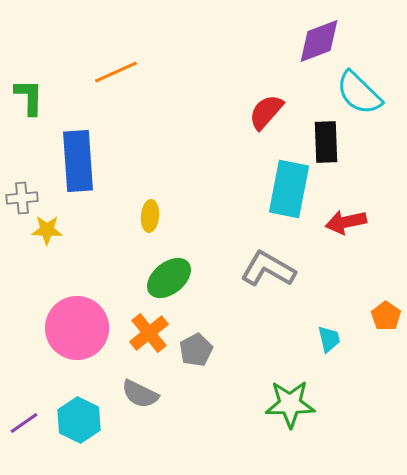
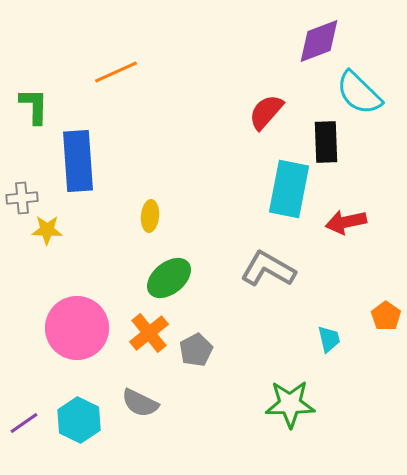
green L-shape: moved 5 px right, 9 px down
gray semicircle: moved 9 px down
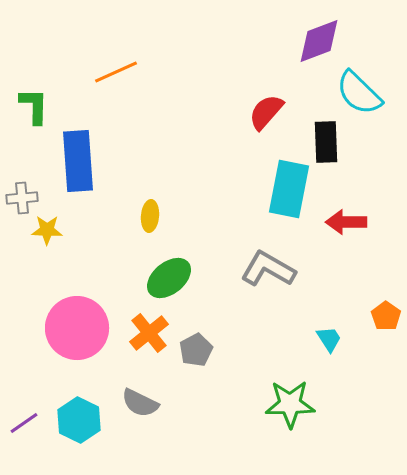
red arrow: rotated 12 degrees clockwise
cyan trapezoid: rotated 20 degrees counterclockwise
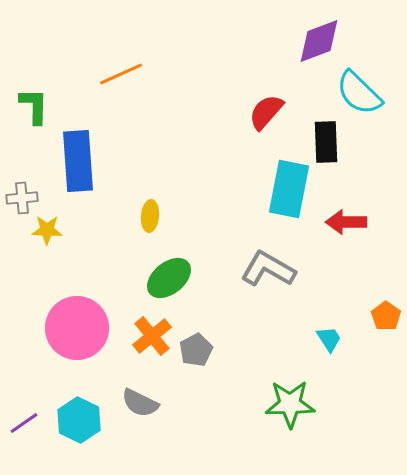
orange line: moved 5 px right, 2 px down
orange cross: moved 3 px right, 3 px down
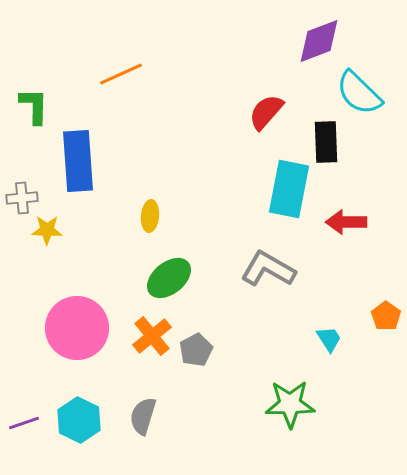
gray semicircle: moved 3 px right, 13 px down; rotated 81 degrees clockwise
purple line: rotated 16 degrees clockwise
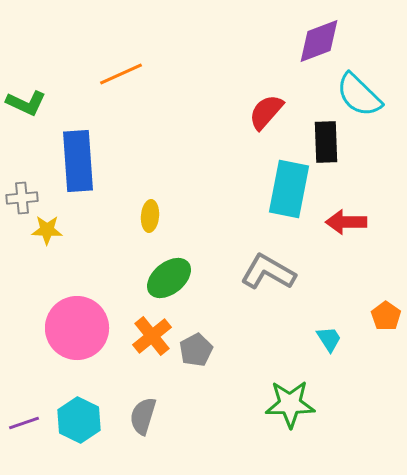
cyan semicircle: moved 2 px down
green L-shape: moved 8 px left, 3 px up; rotated 114 degrees clockwise
gray L-shape: moved 3 px down
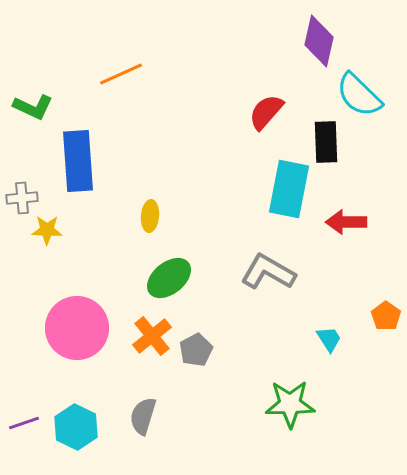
purple diamond: rotated 57 degrees counterclockwise
green L-shape: moved 7 px right, 4 px down
cyan hexagon: moved 3 px left, 7 px down
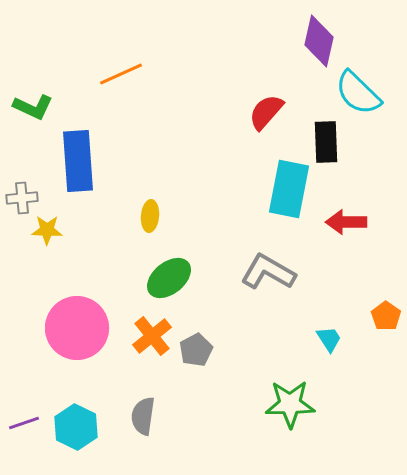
cyan semicircle: moved 1 px left, 2 px up
gray semicircle: rotated 9 degrees counterclockwise
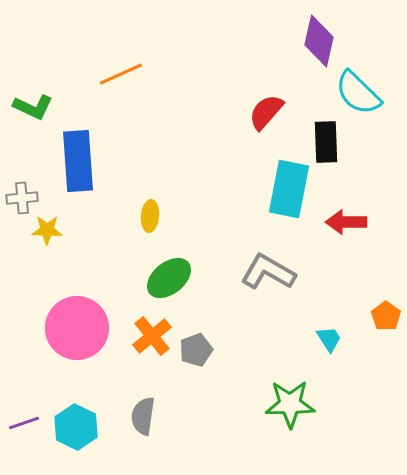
gray pentagon: rotated 8 degrees clockwise
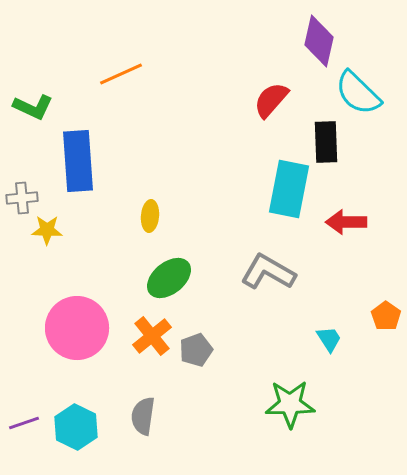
red semicircle: moved 5 px right, 12 px up
